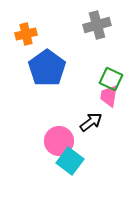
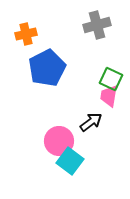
blue pentagon: rotated 9 degrees clockwise
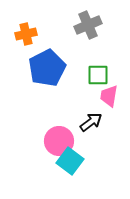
gray cross: moved 9 px left; rotated 8 degrees counterclockwise
green square: moved 13 px left, 4 px up; rotated 25 degrees counterclockwise
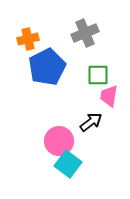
gray cross: moved 3 px left, 8 px down
orange cross: moved 2 px right, 5 px down
blue pentagon: moved 1 px up
cyan square: moved 2 px left, 3 px down
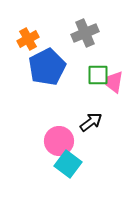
orange cross: rotated 15 degrees counterclockwise
pink trapezoid: moved 5 px right, 14 px up
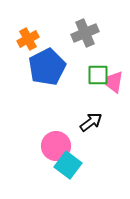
pink circle: moved 3 px left, 5 px down
cyan square: moved 1 px down
